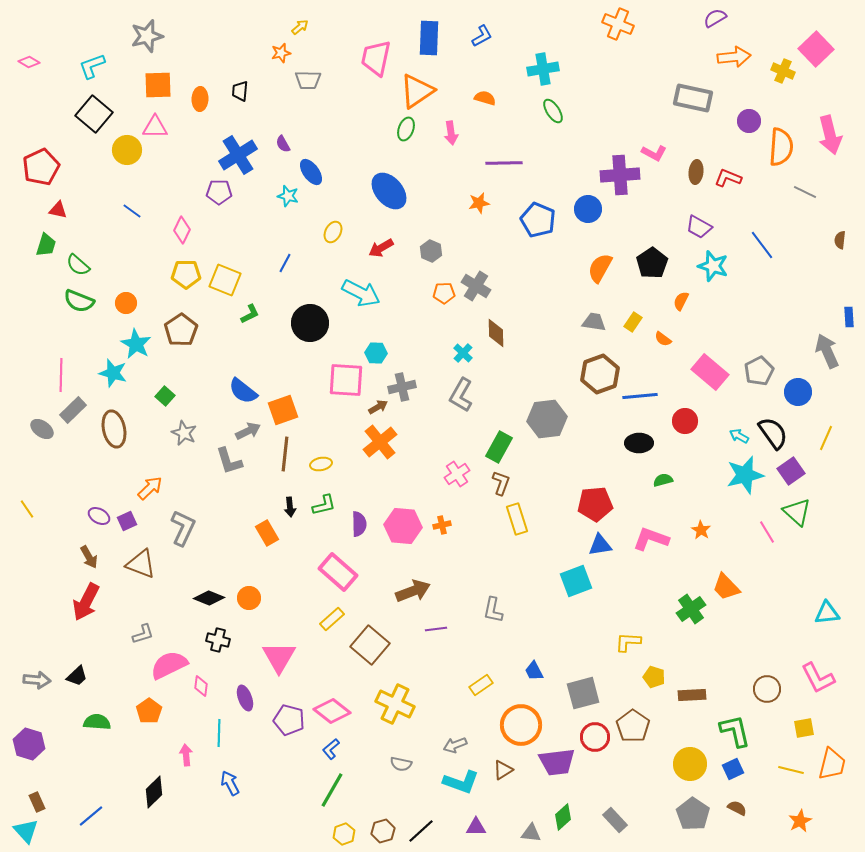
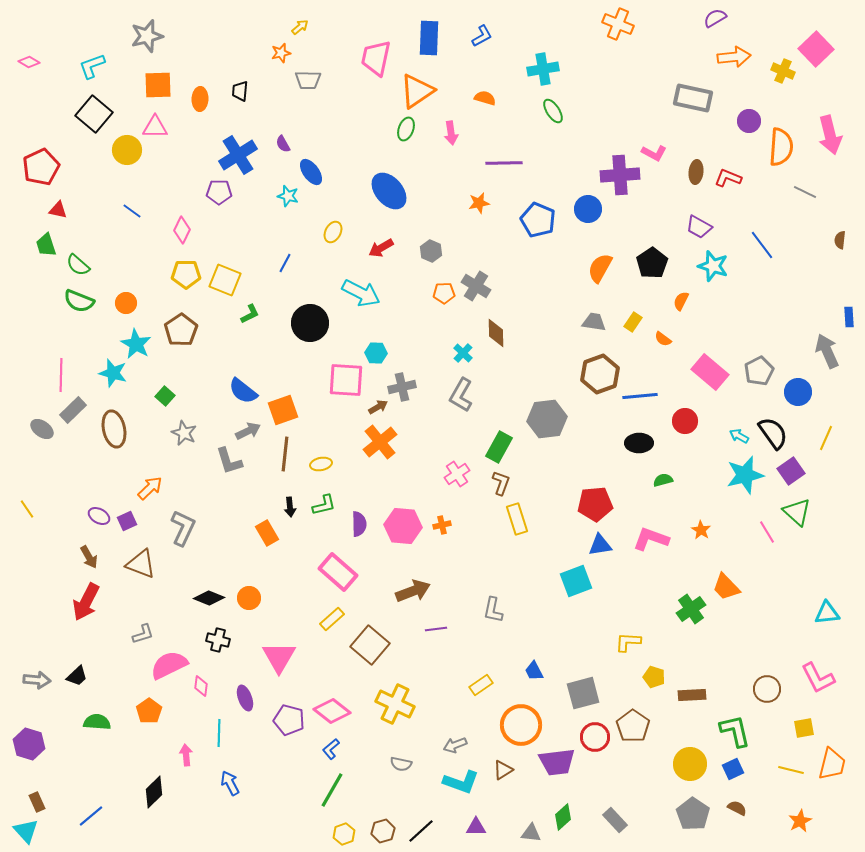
green trapezoid at (46, 245): rotated 145 degrees clockwise
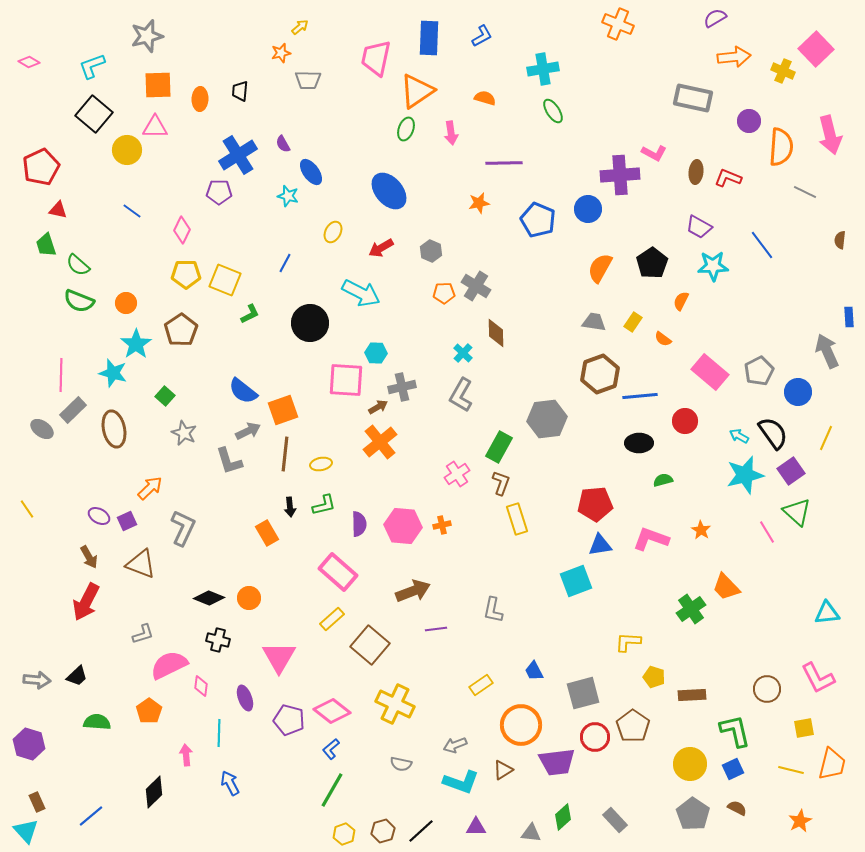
cyan star at (713, 266): rotated 20 degrees counterclockwise
cyan star at (136, 344): rotated 8 degrees clockwise
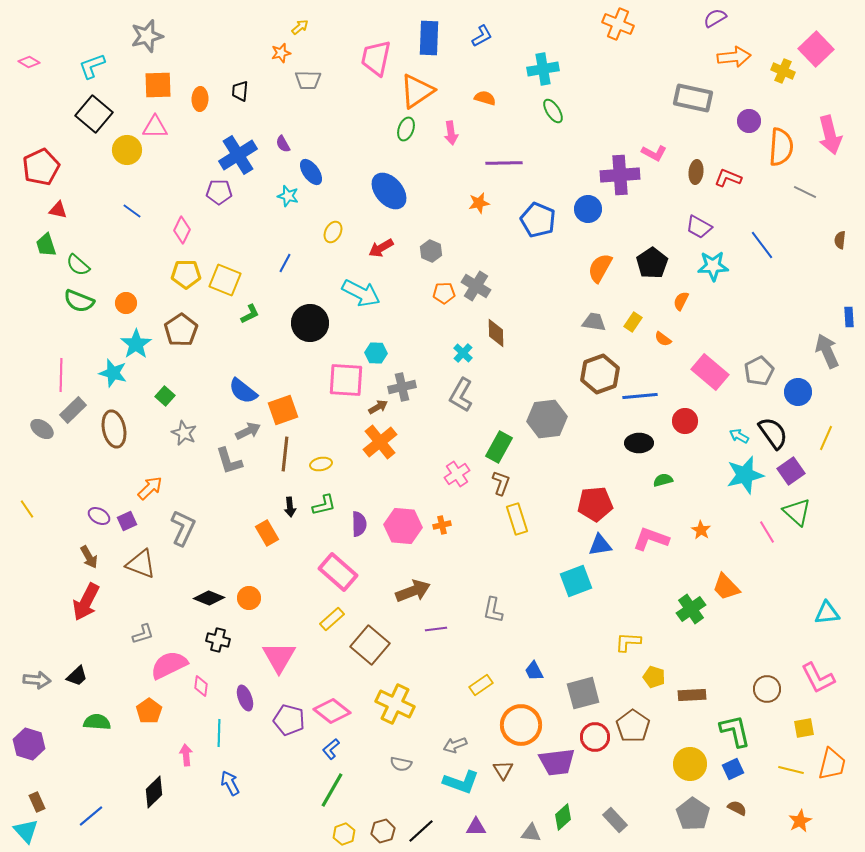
brown triangle at (503, 770): rotated 30 degrees counterclockwise
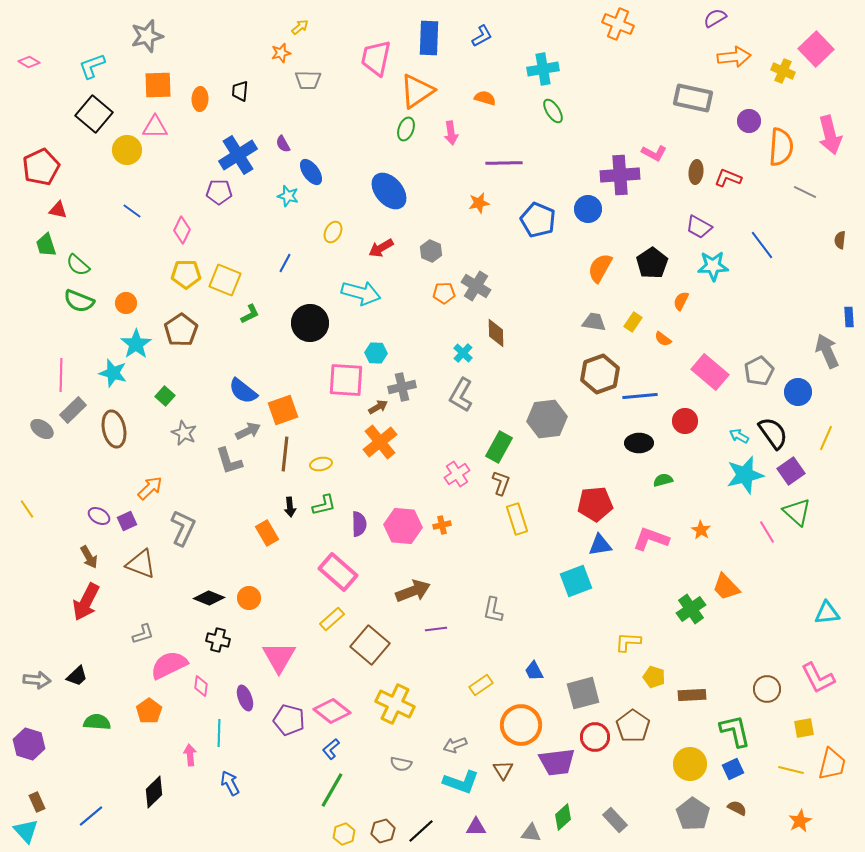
cyan arrow at (361, 293): rotated 12 degrees counterclockwise
pink arrow at (186, 755): moved 4 px right
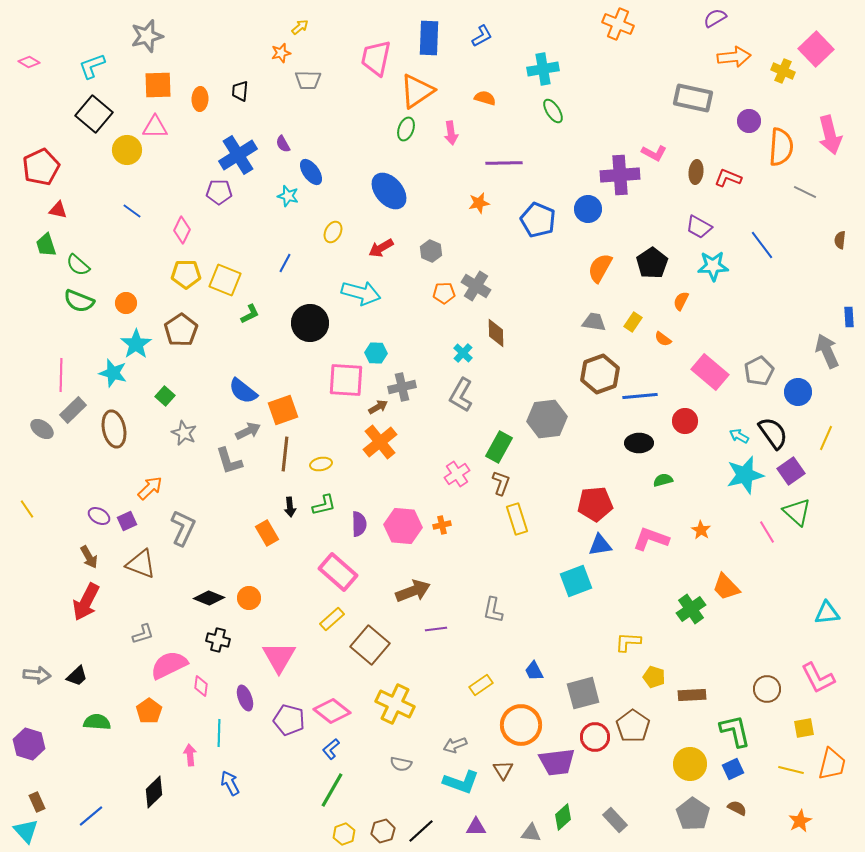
gray arrow at (37, 680): moved 5 px up
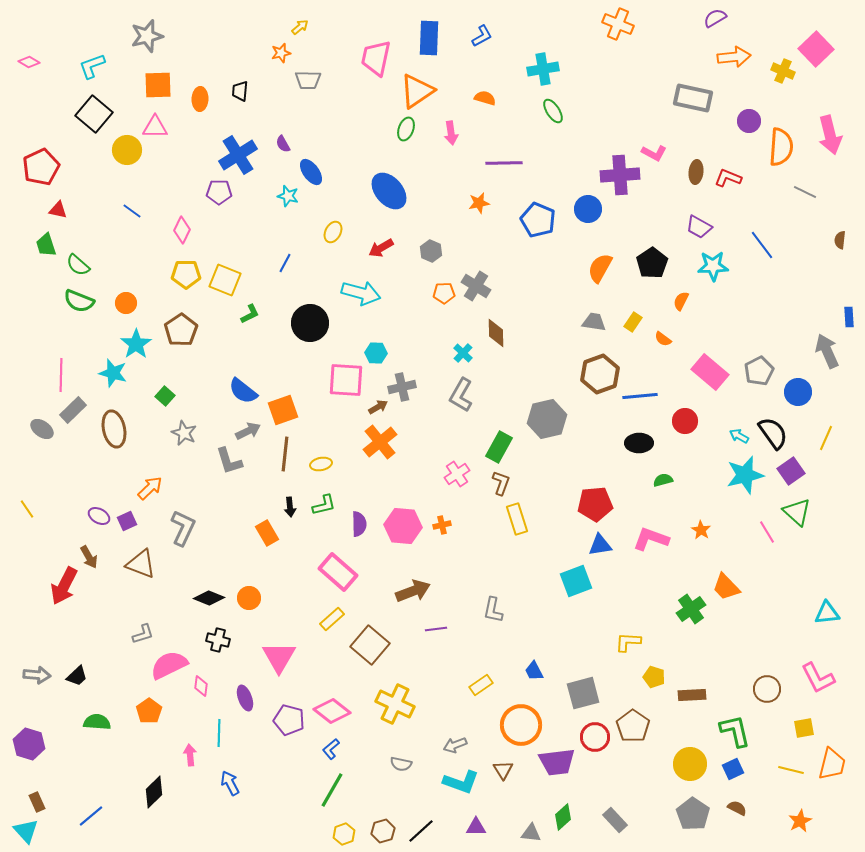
gray hexagon at (547, 419): rotated 6 degrees counterclockwise
red arrow at (86, 602): moved 22 px left, 16 px up
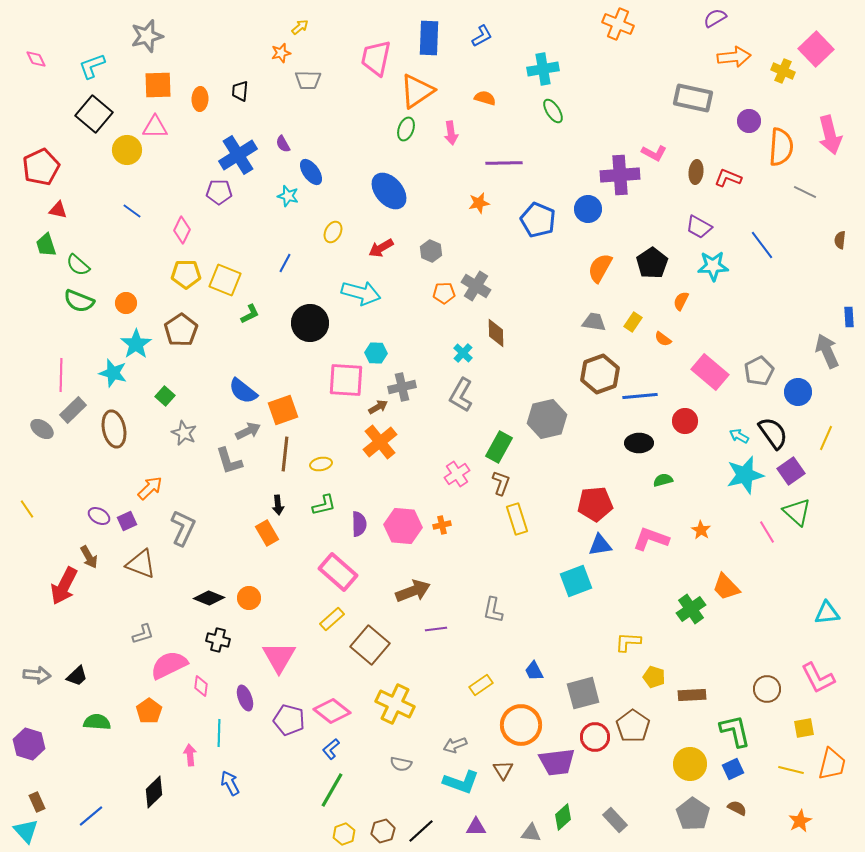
pink diamond at (29, 62): moved 7 px right, 3 px up; rotated 35 degrees clockwise
black arrow at (290, 507): moved 12 px left, 2 px up
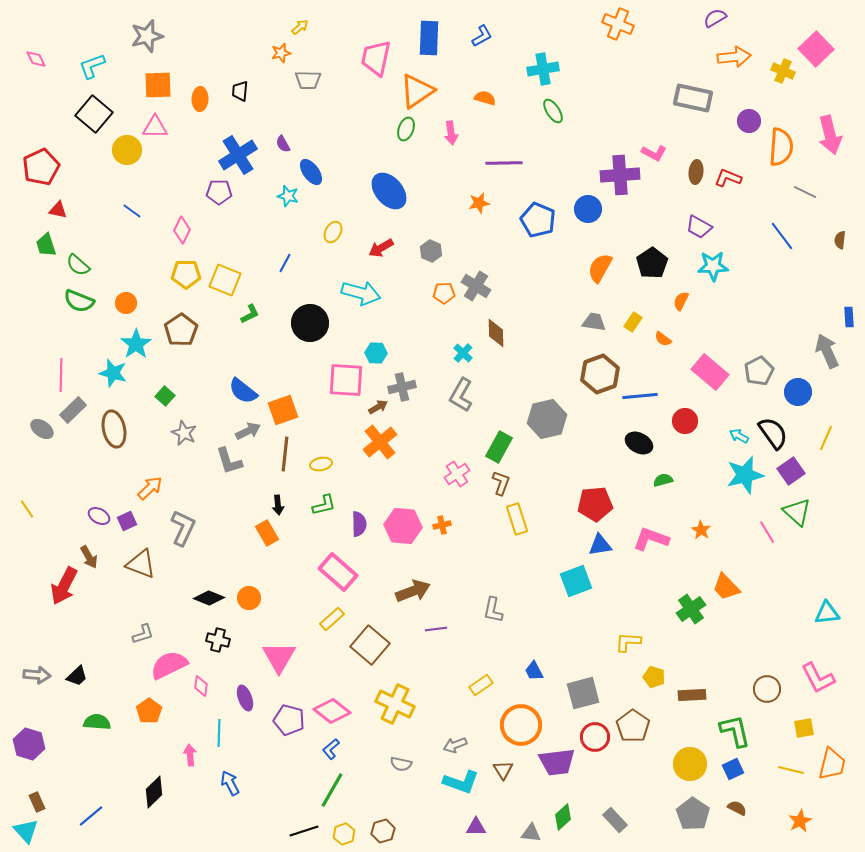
blue line at (762, 245): moved 20 px right, 9 px up
black ellipse at (639, 443): rotated 28 degrees clockwise
black line at (421, 831): moved 117 px left; rotated 24 degrees clockwise
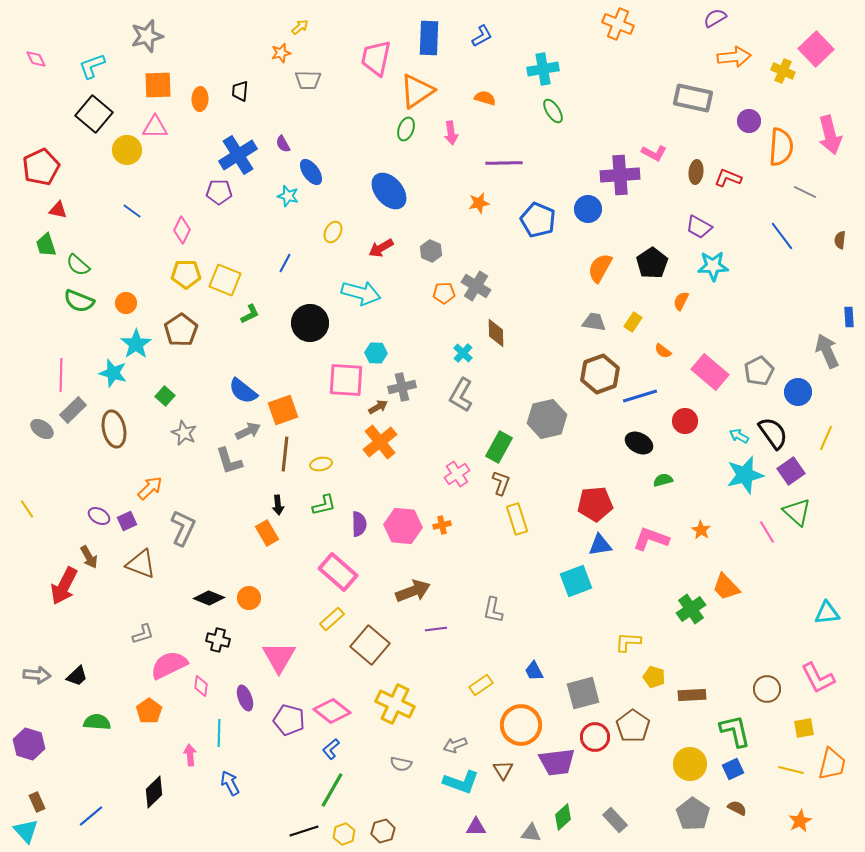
orange semicircle at (663, 339): moved 12 px down
blue line at (640, 396): rotated 12 degrees counterclockwise
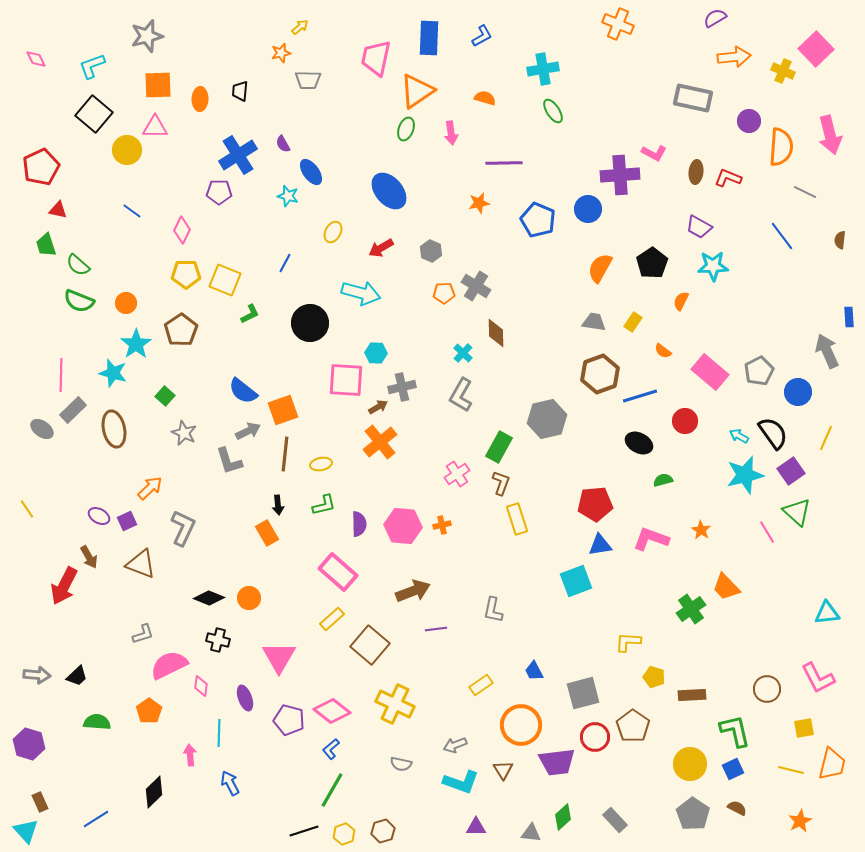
brown rectangle at (37, 802): moved 3 px right
blue line at (91, 816): moved 5 px right, 3 px down; rotated 8 degrees clockwise
